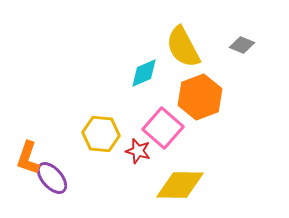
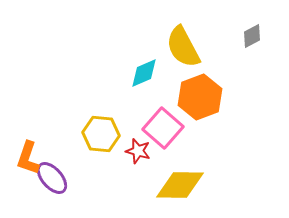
gray diamond: moved 10 px right, 9 px up; rotated 50 degrees counterclockwise
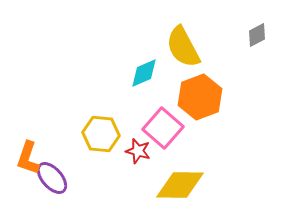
gray diamond: moved 5 px right, 1 px up
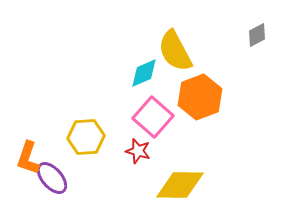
yellow semicircle: moved 8 px left, 4 px down
pink square: moved 10 px left, 11 px up
yellow hexagon: moved 15 px left, 3 px down; rotated 9 degrees counterclockwise
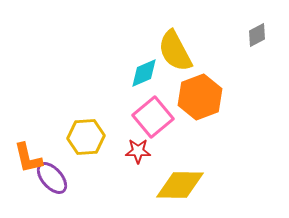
pink square: rotated 9 degrees clockwise
red star: rotated 15 degrees counterclockwise
orange L-shape: rotated 32 degrees counterclockwise
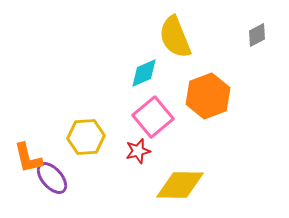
yellow semicircle: moved 14 px up; rotated 6 degrees clockwise
orange hexagon: moved 8 px right, 1 px up
red star: rotated 15 degrees counterclockwise
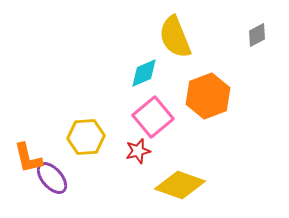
yellow diamond: rotated 18 degrees clockwise
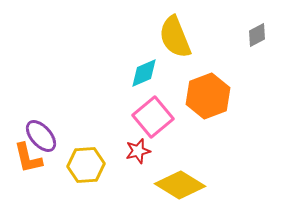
yellow hexagon: moved 28 px down
purple ellipse: moved 11 px left, 42 px up
yellow diamond: rotated 12 degrees clockwise
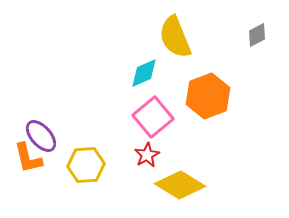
red star: moved 9 px right, 4 px down; rotated 15 degrees counterclockwise
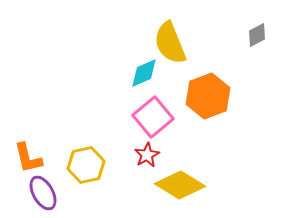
yellow semicircle: moved 5 px left, 6 px down
purple ellipse: moved 2 px right, 57 px down; rotated 12 degrees clockwise
yellow hexagon: rotated 9 degrees counterclockwise
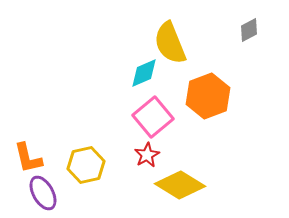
gray diamond: moved 8 px left, 5 px up
